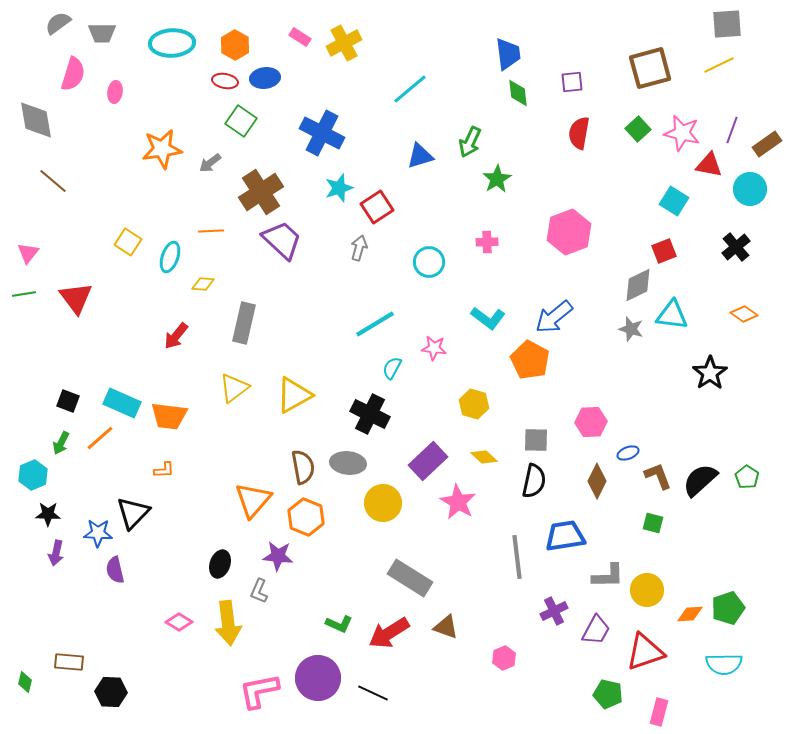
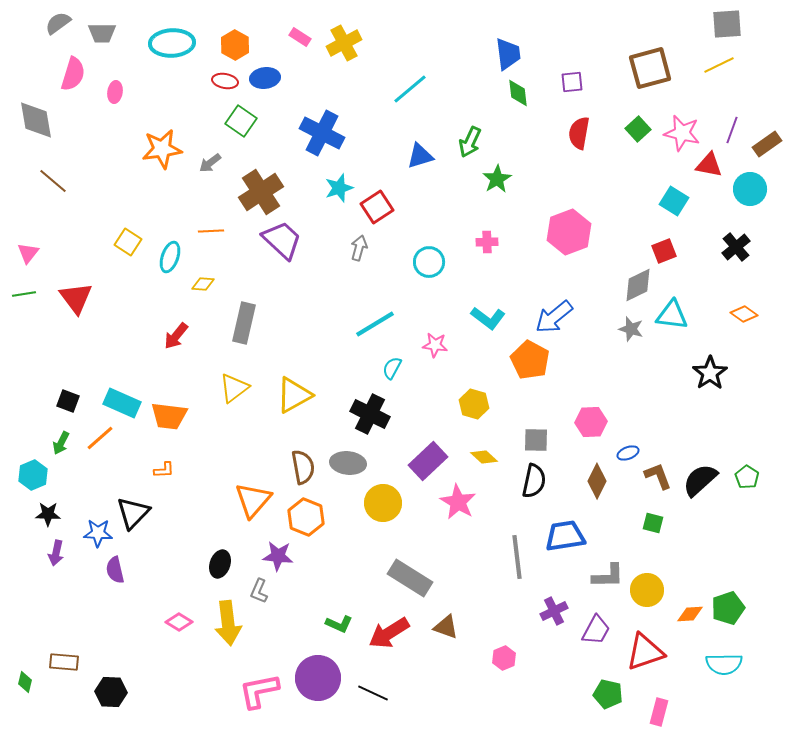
pink star at (434, 348): moved 1 px right, 3 px up
brown rectangle at (69, 662): moved 5 px left
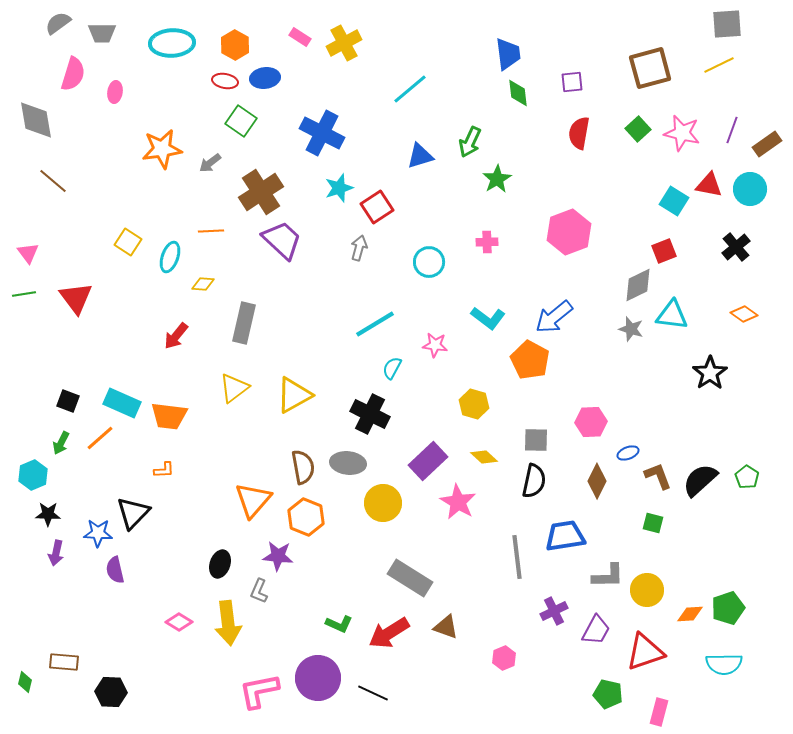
red triangle at (709, 165): moved 20 px down
pink triangle at (28, 253): rotated 15 degrees counterclockwise
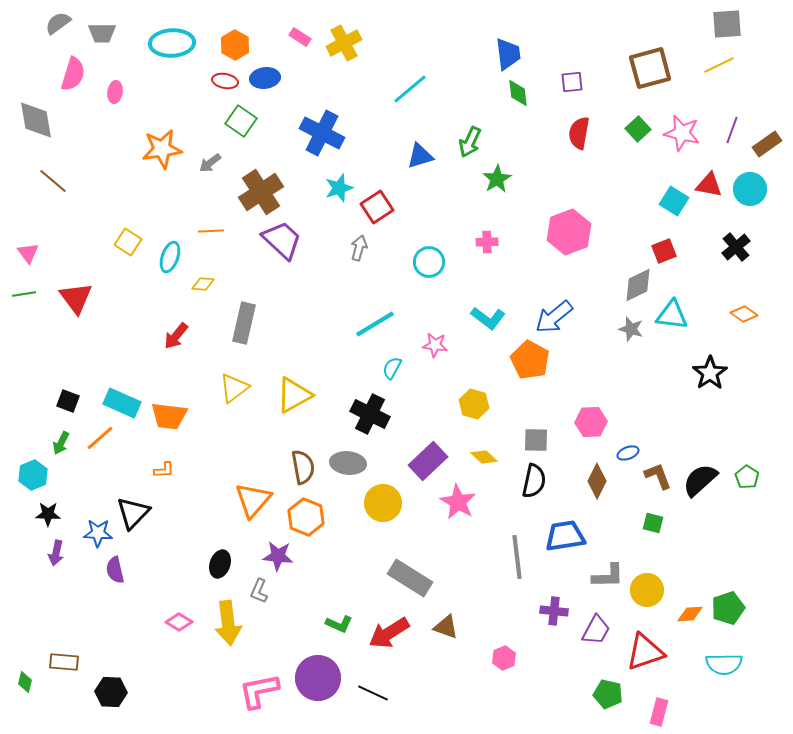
purple cross at (554, 611): rotated 32 degrees clockwise
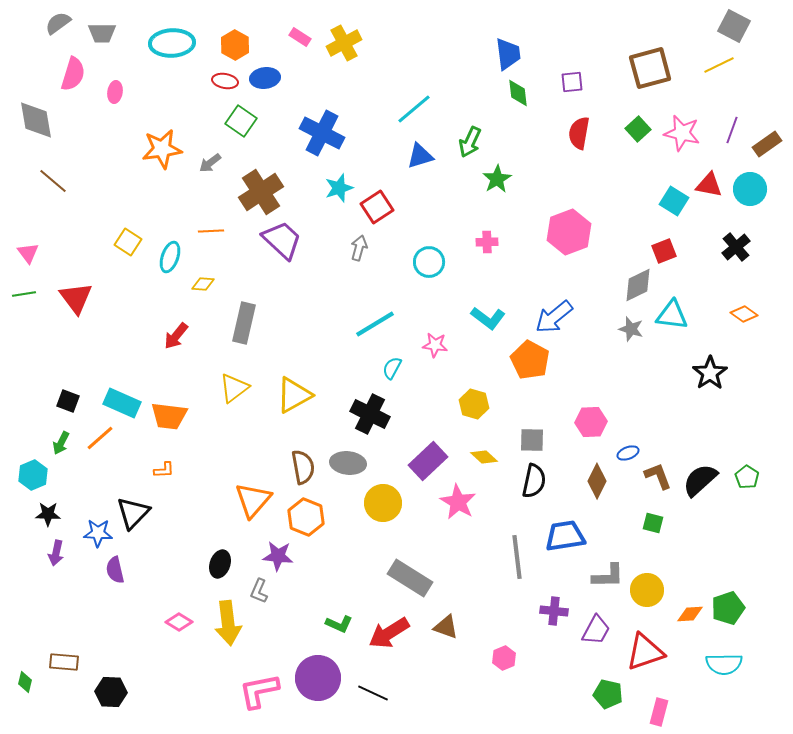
gray square at (727, 24): moved 7 px right, 2 px down; rotated 32 degrees clockwise
cyan line at (410, 89): moved 4 px right, 20 px down
gray square at (536, 440): moved 4 px left
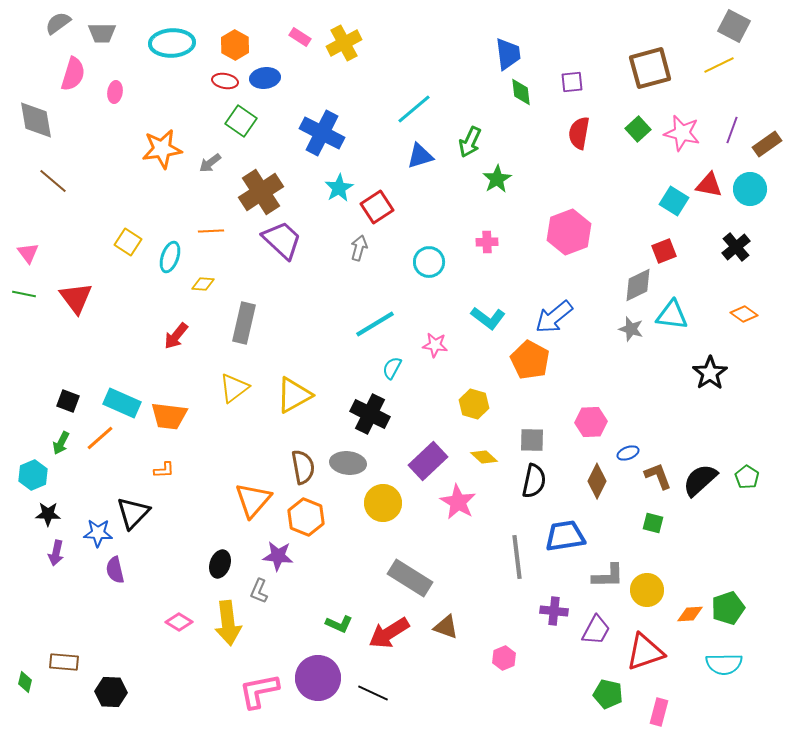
green diamond at (518, 93): moved 3 px right, 1 px up
cyan star at (339, 188): rotated 12 degrees counterclockwise
green line at (24, 294): rotated 20 degrees clockwise
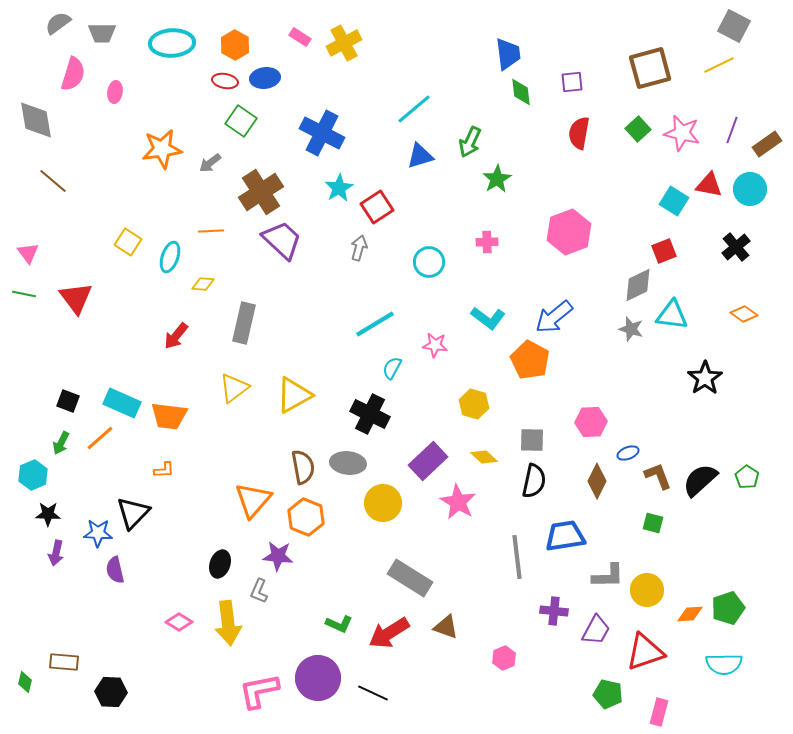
black star at (710, 373): moved 5 px left, 5 px down
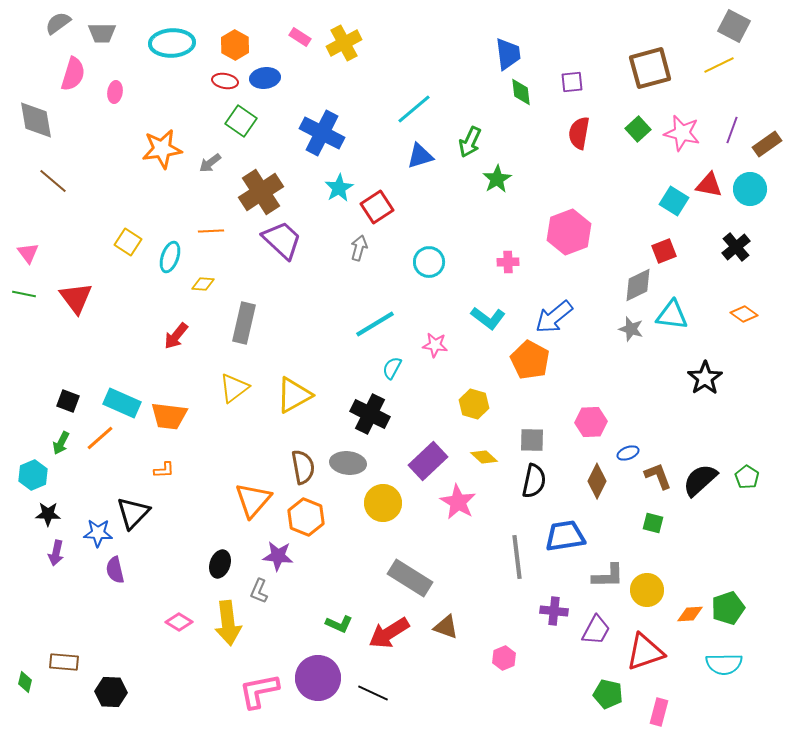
pink cross at (487, 242): moved 21 px right, 20 px down
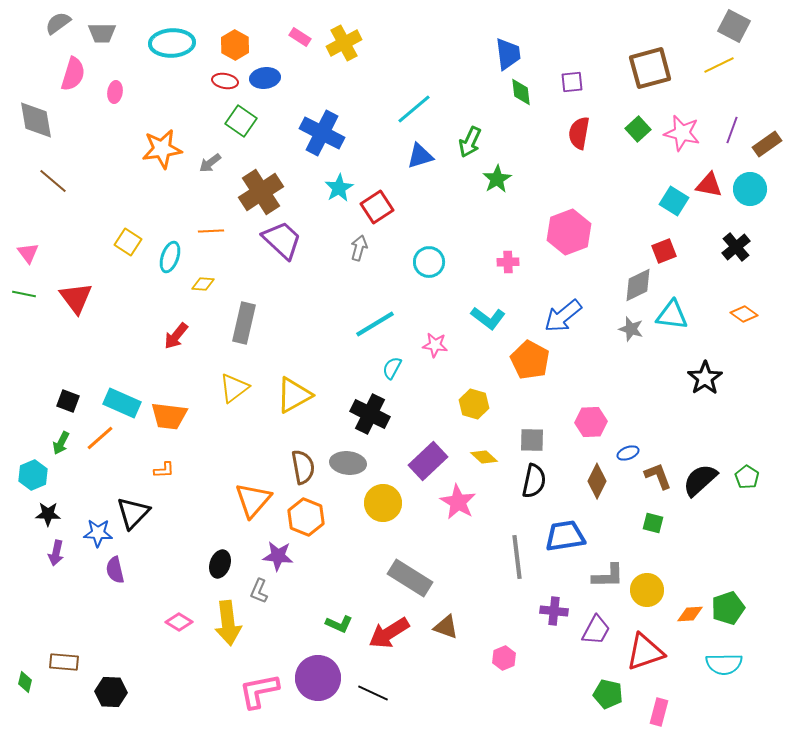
blue arrow at (554, 317): moved 9 px right, 1 px up
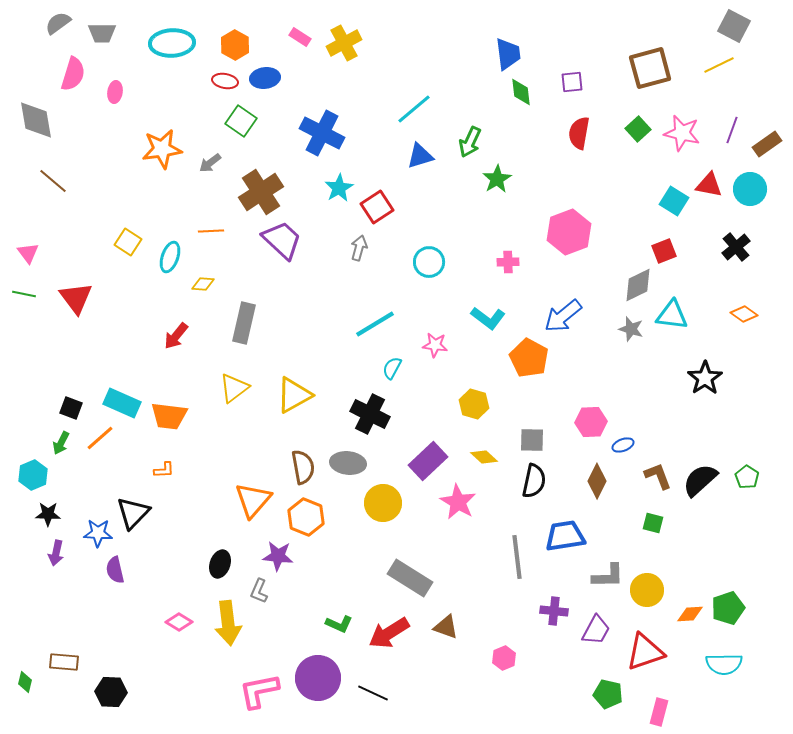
orange pentagon at (530, 360): moved 1 px left, 2 px up
black square at (68, 401): moved 3 px right, 7 px down
blue ellipse at (628, 453): moved 5 px left, 8 px up
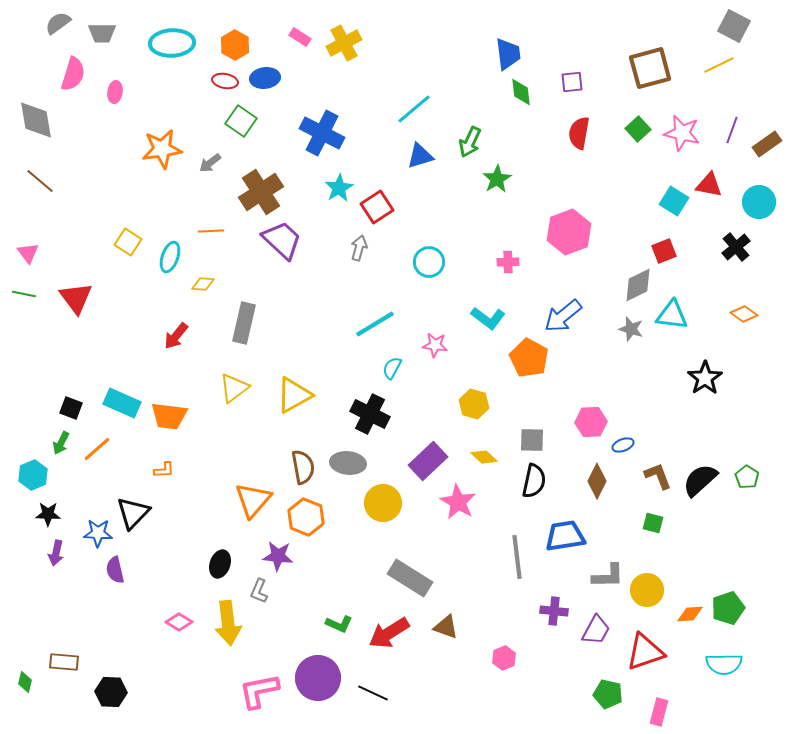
brown line at (53, 181): moved 13 px left
cyan circle at (750, 189): moved 9 px right, 13 px down
orange line at (100, 438): moved 3 px left, 11 px down
